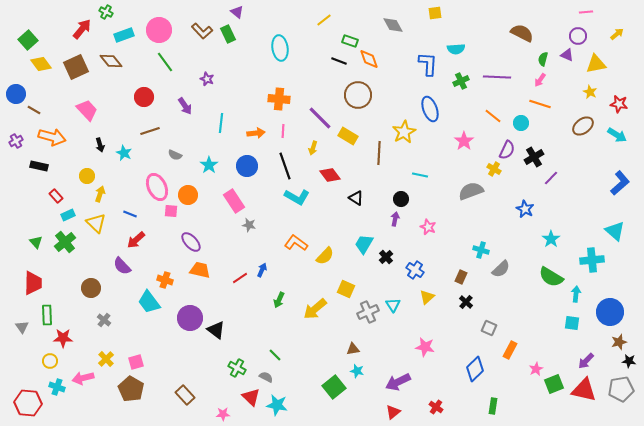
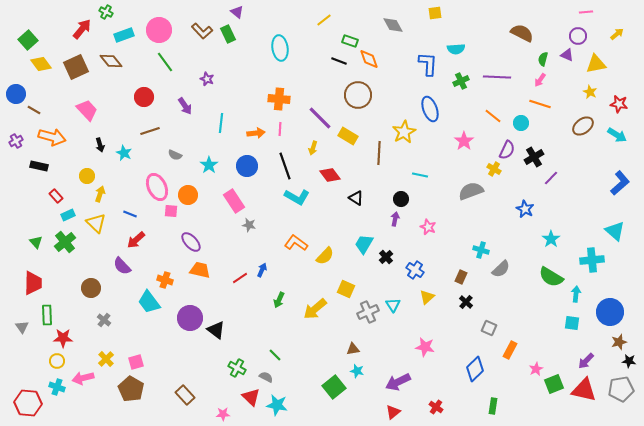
pink line at (283, 131): moved 3 px left, 2 px up
yellow circle at (50, 361): moved 7 px right
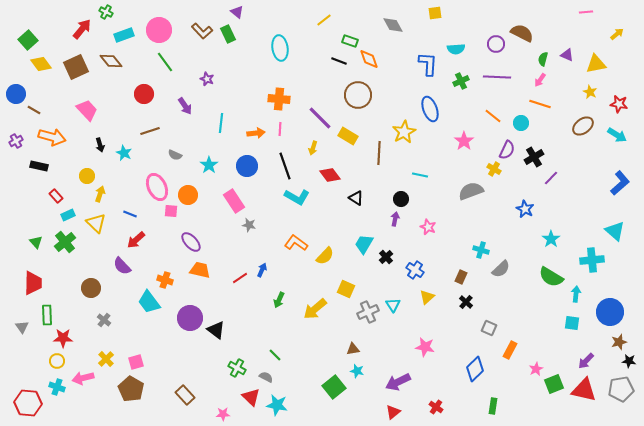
purple circle at (578, 36): moved 82 px left, 8 px down
red circle at (144, 97): moved 3 px up
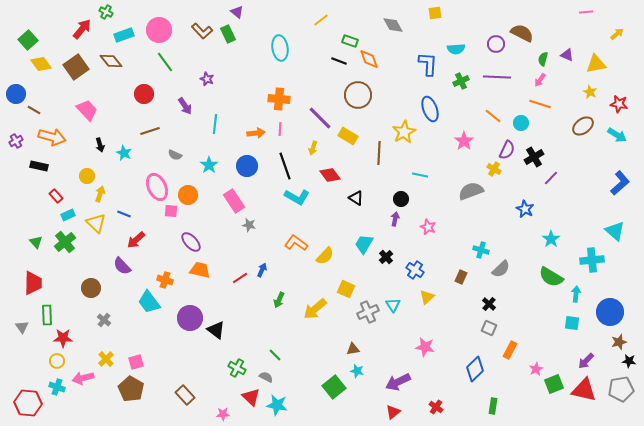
yellow line at (324, 20): moved 3 px left
brown square at (76, 67): rotated 10 degrees counterclockwise
cyan line at (221, 123): moved 6 px left, 1 px down
blue line at (130, 214): moved 6 px left
black cross at (466, 302): moved 23 px right, 2 px down
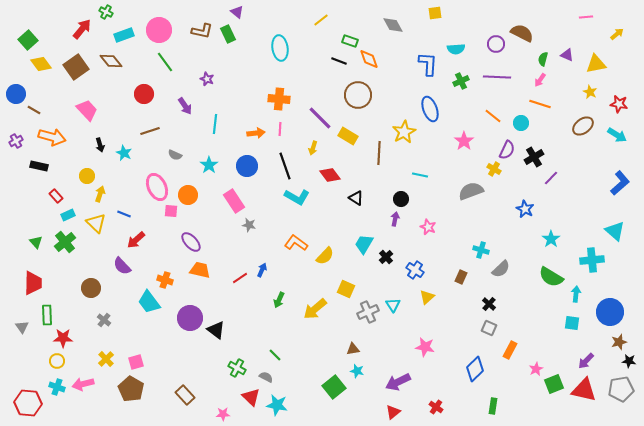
pink line at (586, 12): moved 5 px down
brown L-shape at (202, 31): rotated 35 degrees counterclockwise
pink arrow at (83, 378): moved 6 px down
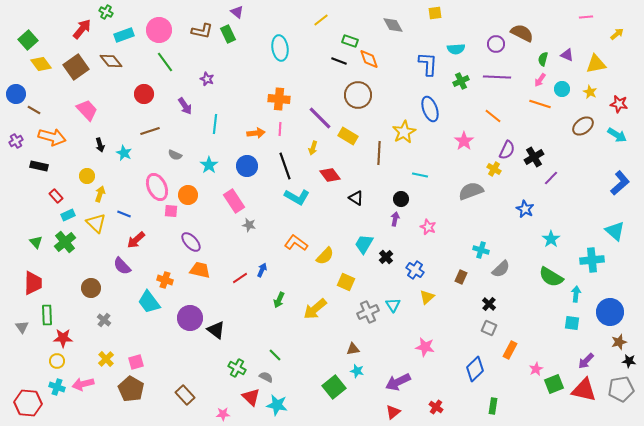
cyan circle at (521, 123): moved 41 px right, 34 px up
yellow square at (346, 289): moved 7 px up
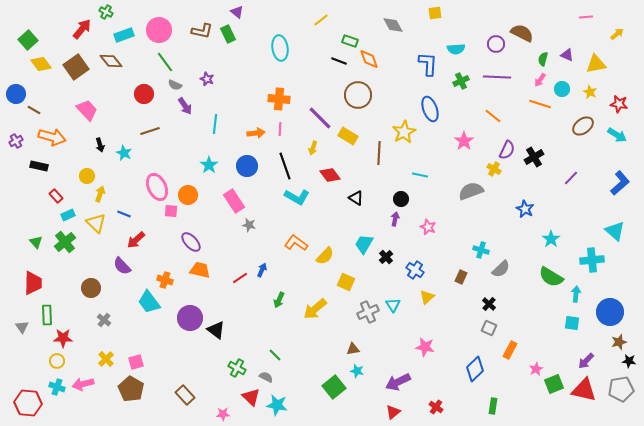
gray semicircle at (175, 155): moved 70 px up
purple line at (551, 178): moved 20 px right
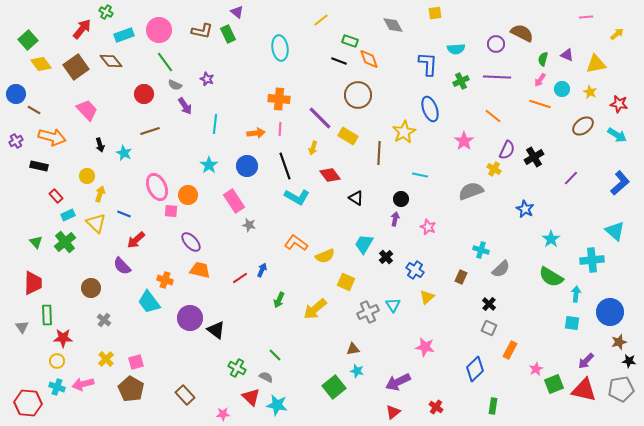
yellow semicircle at (325, 256): rotated 24 degrees clockwise
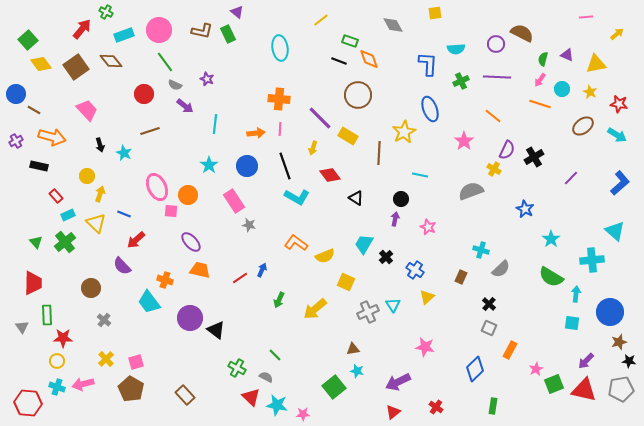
purple arrow at (185, 106): rotated 18 degrees counterclockwise
pink star at (223, 414): moved 80 px right
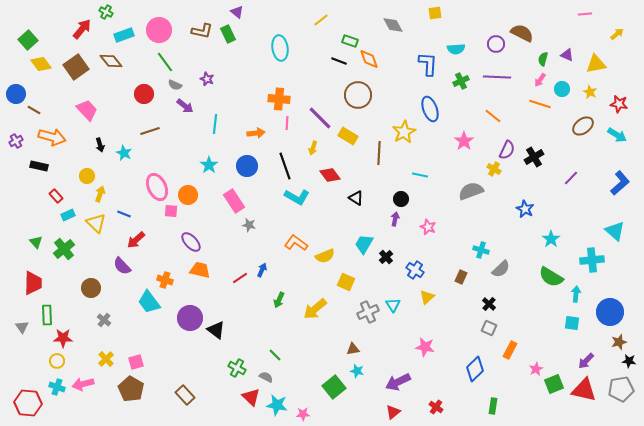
pink line at (586, 17): moved 1 px left, 3 px up
pink line at (280, 129): moved 7 px right, 6 px up
green cross at (65, 242): moved 1 px left, 7 px down
